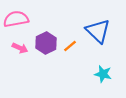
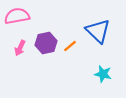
pink semicircle: moved 1 px right, 3 px up
purple hexagon: rotated 15 degrees clockwise
pink arrow: rotated 91 degrees clockwise
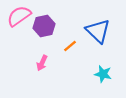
pink semicircle: moved 2 px right; rotated 25 degrees counterclockwise
purple hexagon: moved 2 px left, 17 px up
pink arrow: moved 22 px right, 15 px down
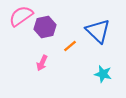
pink semicircle: moved 2 px right
purple hexagon: moved 1 px right, 1 px down
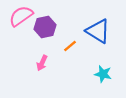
blue triangle: rotated 12 degrees counterclockwise
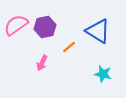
pink semicircle: moved 5 px left, 9 px down
orange line: moved 1 px left, 1 px down
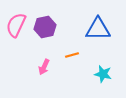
pink semicircle: rotated 30 degrees counterclockwise
blue triangle: moved 2 px up; rotated 32 degrees counterclockwise
orange line: moved 3 px right, 8 px down; rotated 24 degrees clockwise
pink arrow: moved 2 px right, 4 px down
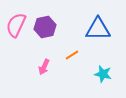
orange line: rotated 16 degrees counterclockwise
